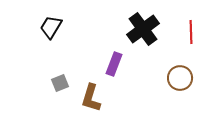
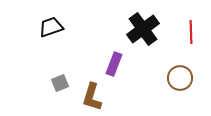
black trapezoid: rotated 40 degrees clockwise
brown L-shape: moved 1 px right, 1 px up
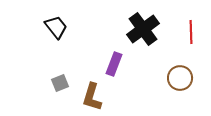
black trapezoid: moved 5 px right; rotated 70 degrees clockwise
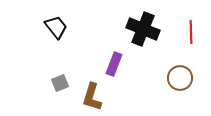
black cross: rotated 32 degrees counterclockwise
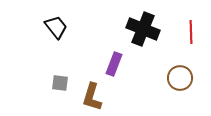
gray square: rotated 30 degrees clockwise
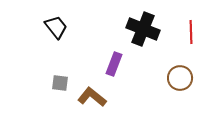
brown L-shape: rotated 112 degrees clockwise
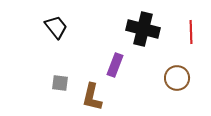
black cross: rotated 8 degrees counterclockwise
purple rectangle: moved 1 px right, 1 px down
brown circle: moved 3 px left
brown L-shape: rotated 116 degrees counterclockwise
